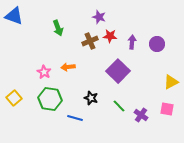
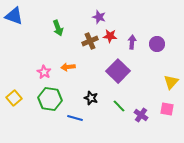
yellow triangle: rotated 21 degrees counterclockwise
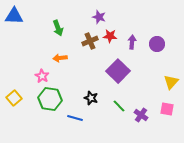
blue triangle: rotated 18 degrees counterclockwise
orange arrow: moved 8 px left, 9 px up
pink star: moved 2 px left, 4 px down
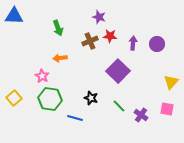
purple arrow: moved 1 px right, 1 px down
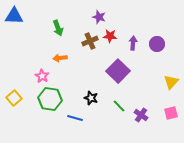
pink square: moved 4 px right, 4 px down; rotated 24 degrees counterclockwise
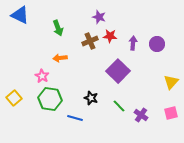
blue triangle: moved 6 px right, 1 px up; rotated 24 degrees clockwise
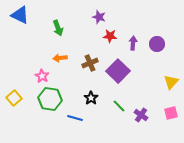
brown cross: moved 22 px down
black star: rotated 16 degrees clockwise
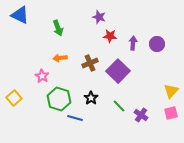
yellow triangle: moved 9 px down
green hexagon: moved 9 px right; rotated 10 degrees clockwise
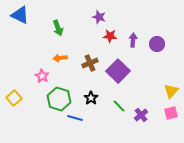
purple arrow: moved 3 px up
purple cross: rotated 16 degrees clockwise
